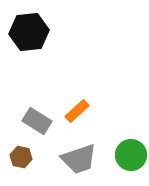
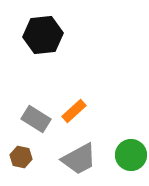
black hexagon: moved 14 px right, 3 px down
orange rectangle: moved 3 px left
gray rectangle: moved 1 px left, 2 px up
gray trapezoid: rotated 9 degrees counterclockwise
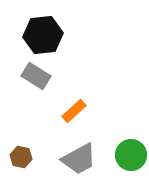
gray rectangle: moved 43 px up
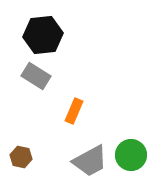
orange rectangle: rotated 25 degrees counterclockwise
gray trapezoid: moved 11 px right, 2 px down
